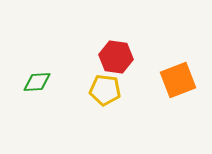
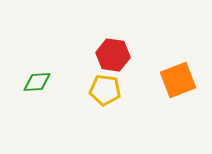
red hexagon: moved 3 px left, 2 px up
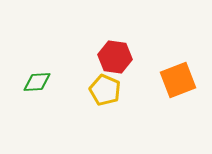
red hexagon: moved 2 px right, 2 px down
yellow pentagon: rotated 16 degrees clockwise
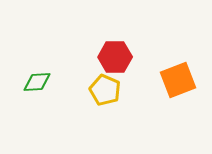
red hexagon: rotated 8 degrees counterclockwise
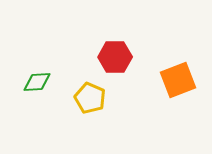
yellow pentagon: moved 15 px left, 8 px down
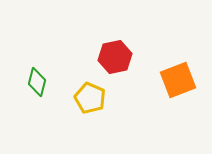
red hexagon: rotated 12 degrees counterclockwise
green diamond: rotated 72 degrees counterclockwise
